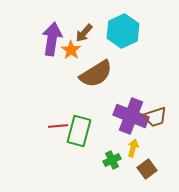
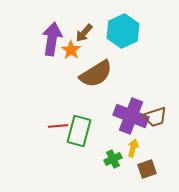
green cross: moved 1 px right, 1 px up
brown square: rotated 18 degrees clockwise
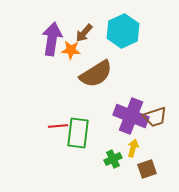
orange star: rotated 30 degrees counterclockwise
green rectangle: moved 1 px left, 2 px down; rotated 8 degrees counterclockwise
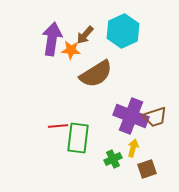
brown arrow: moved 1 px right, 2 px down
green rectangle: moved 5 px down
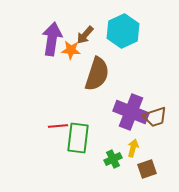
brown semicircle: moved 1 px right; rotated 40 degrees counterclockwise
purple cross: moved 4 px up
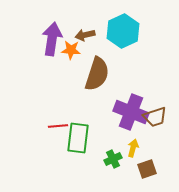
brown arrow: rotated 36 degrees clockwise
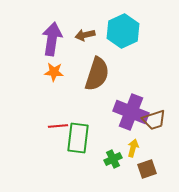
orange star: moved 17 px left, 22 px down
brown trapezoid: moved 1 px left, 3 px down
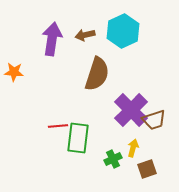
orange star: moved 40 px left
purple cross: moved 2 px up; rotated 24 degrees clockwise
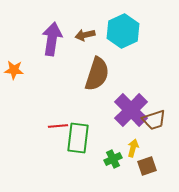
orange star: moved 2 px up
brown square: moved 3 px up
